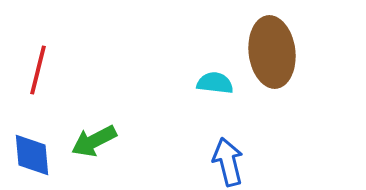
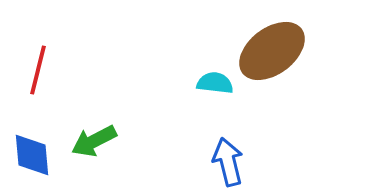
brown ellipse: moved 1 px up; rotated 60 degrees clockwise
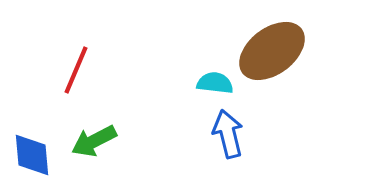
red line: moved 38 px right; rotated 9 degrees clockwise
blue arrow: moved 28 px up
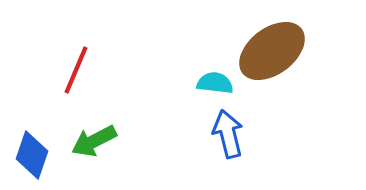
blue diamond: rotated 24 degrees clockwise
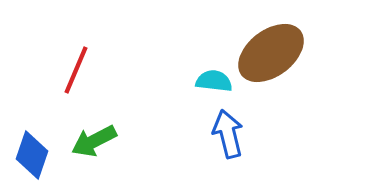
brown ellipse: moved 1 px left, 2 px down
cyan semicircle: moved 1 px left, 2 px up
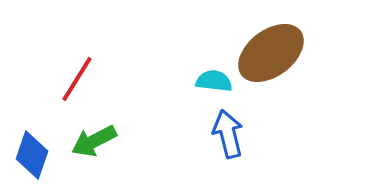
red line: moved 1 px right, 9 px down; rotated 9 degrees clockwise
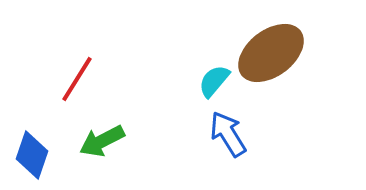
cyan semicircle: rotated 57 degrees counterclockwise
blue arrow: rotated 18 degrees counterclockwise
green arrow: moved 8 px right
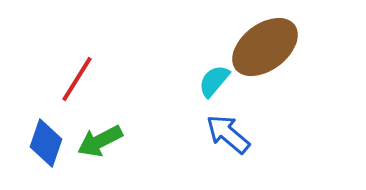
brown ellipse: moved 6 px left, 6 px up
blue arrow: rotated 18 degrees counterclockwise
green arrow: moved 2 px left
blue diamond: moved 14 px right, 12 px up
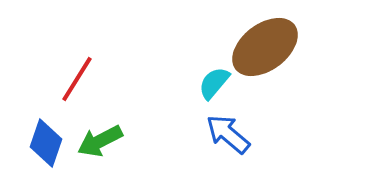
cyan semicircle: moved 2 px down
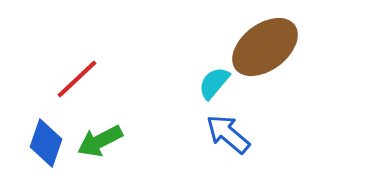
red line: rotated 15 degrees clockwise
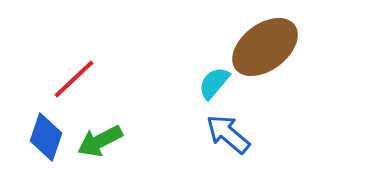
red line: moved 3 px left
blue diamond: moved 6 px up
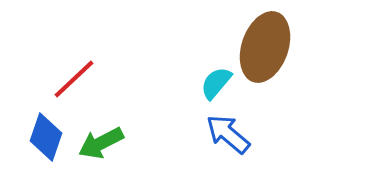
brown ellipse: rotated 34 degrees counterclockwise
cyan semicircle: moved 2 px right
green arrow: moved 1 px right, 2 px down
